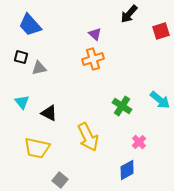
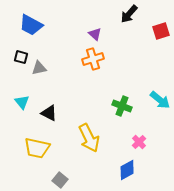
blue trapezoid: moved 1 px right; rotated 20 degrees counterclockwise
green cross: rotated 12 degrees counterclockwise
yellow arrow: moved 1 px right, 1 px down
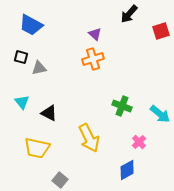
cyan arrow: moved 14 px down
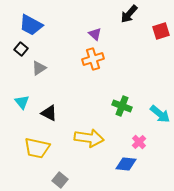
black square: moved 8 px up; rotated 24 degrees clockwise
gray triangle: rotated 21 degrees counterclockwise
yellow arrow: rotated 56 degrees counterclockwise
blue diamond: moved 1 px left, 6 px up; rotated 35 degrees clockwise
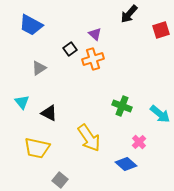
red square: moved 1 px up
black square: moved 49 px right; rotated 16 degrees clockwise
yellow arrow: rotated 48 degrees clockwise
blue diamond: rotated 35 degrees clockwise
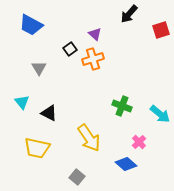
gray triangle: rotated 28 degrees counterclockwise
gray square: moved 17 px right, 3 px up
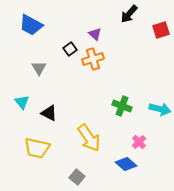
cyan arrow: moved 5 px up; rotated 25 degrees counterclockwise
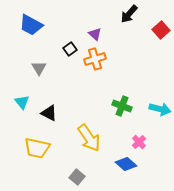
red square: rotated 24 degrees counterclockwise
orange cross: moved 2 px right
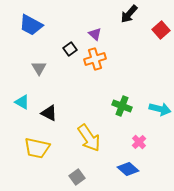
cyan triangle: rotated 21 degrees counterclockwise
blue diamond: moved 2 px right, 5 px down
gray square: rotated 14 degrees clockwise
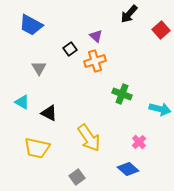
purple triangle: moved 1 px right, 2 px down
orange cross: moved 2 px down
green cross: moved 12 px up
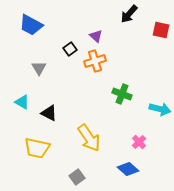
red square: rotated 36 degrees counterclockwise
